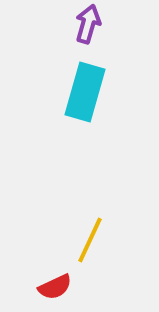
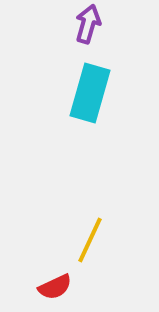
cyan rectangle: moved 5 px right, 1 px down
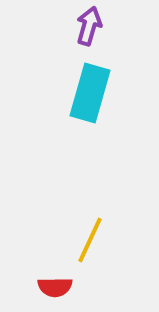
purple arrow: moved 1 px right, 2 px down
red semicircle: rotated 24 degrees clockwise
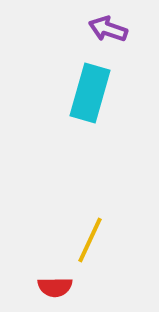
purple arrow: moved 19 px right, 3 px down; rotated 87 degrees counterclockwise
